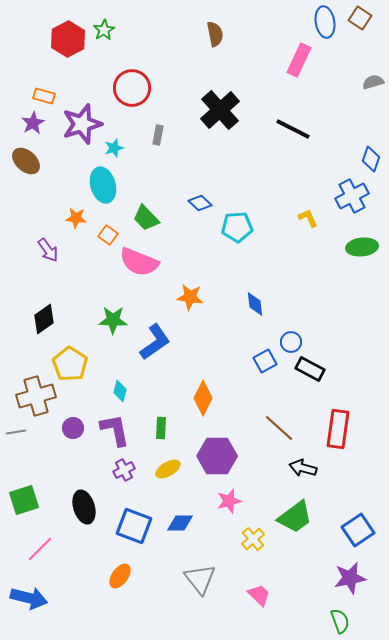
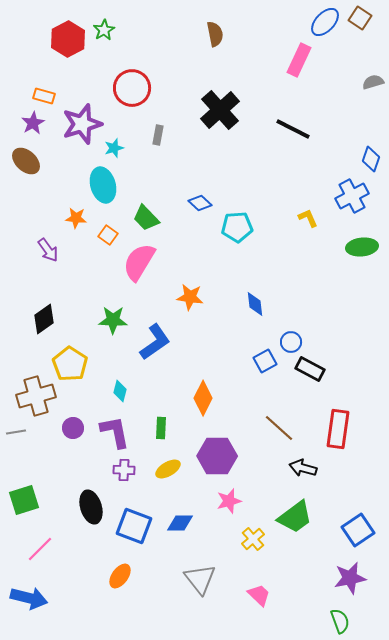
blue ellipse at (325, 22): rotated 52 degrees clockwise
pink semicircle at (139, 262): rotated 99 degrees clockwise
purple L-shape at (115, 430): moved 2 px down
purple cross at (124, 470): rotated 30 degrees clockwise
black ellipse at (84, 507): moved 7 px right
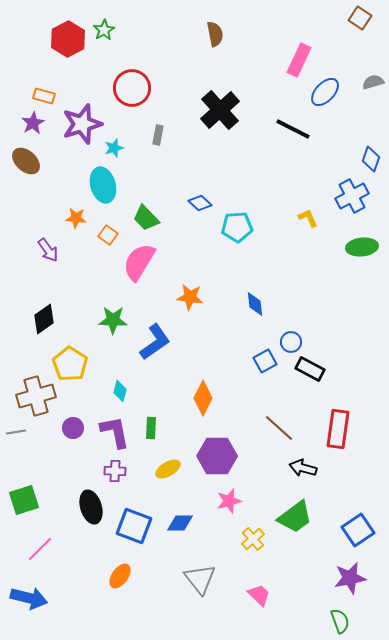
blue ellipse at (325, 22): moved 70 px down
green rectangle at (161, 428): moved 10 px left
purple cross at (124, 470): moved 9 px left, 1 px down
